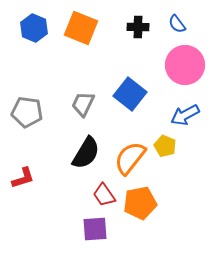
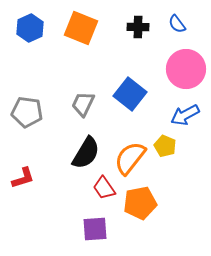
blue hexagon: moved 4 px left; rotated 12 degrees clockwise
pink circle: moved 1 px right, 4 px down
red trapezoid: moved 7 px up
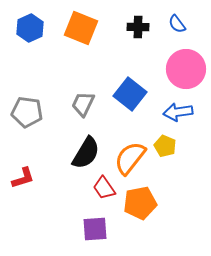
blue arrow: moved 7 px left, 3 px up; rotated 20 degrees clockwise
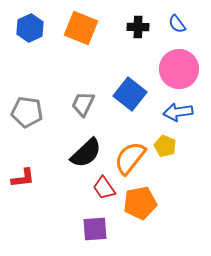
pink circle: moved 7 px left
black semicircle: rotated 16 degrees clockwise
red L-shape: rotated 10 degrees clockwise
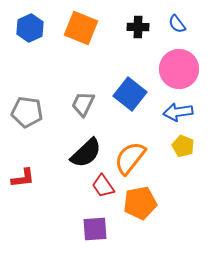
yellow pentagon: moved 18 px right
red trapezoid: moved 1 px left, 2 px up
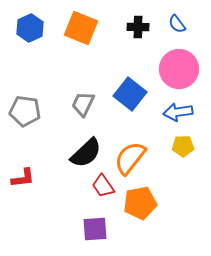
gray pentagon: moved 2 px left, 1 px up
yellow pentagon: rotated 25 degrees counterclockwise
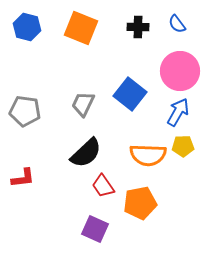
blue hexagon: moved 3 px left, 1 px up; rotated 20 degrees counterclockwise
pink circle: moved 1 px right, 2 px down
blue arrow: rotated 128 degrees clockwise
orange semicircle: moved 18 px right, 3 px up; rotated 126 degrees counterclockwise
purple square: rotated 28 degrees clockwise
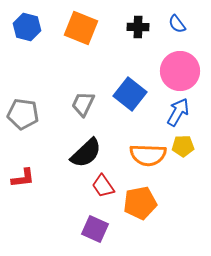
gray pentagon: moved 2 px left, 3 px down
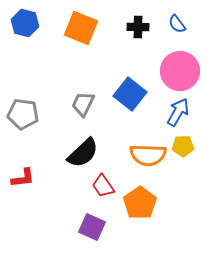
blue hexagon: moved 2 px left, 4 px up
black semicircle: moved 3 px left
orange pentagon: rotated 24 degrees counterclockwise
purple square: moved 3 px left, 2 px up
